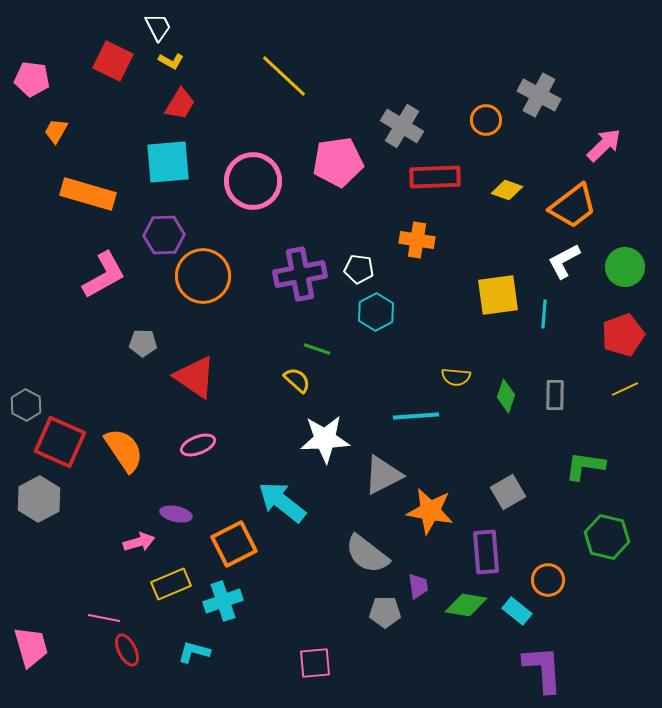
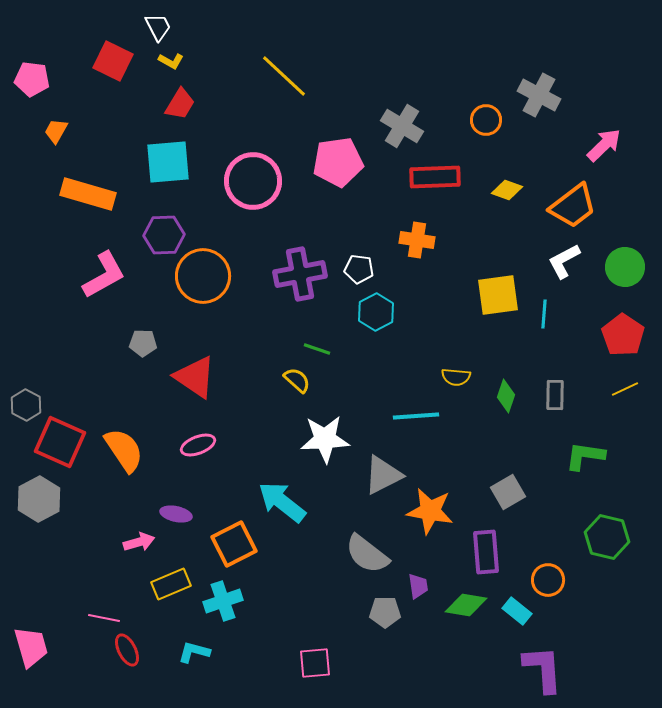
red pentagon at (623, 335): rotated 18 degrees counterclockwise
green L-shape at (585, 466): moved 10 px up
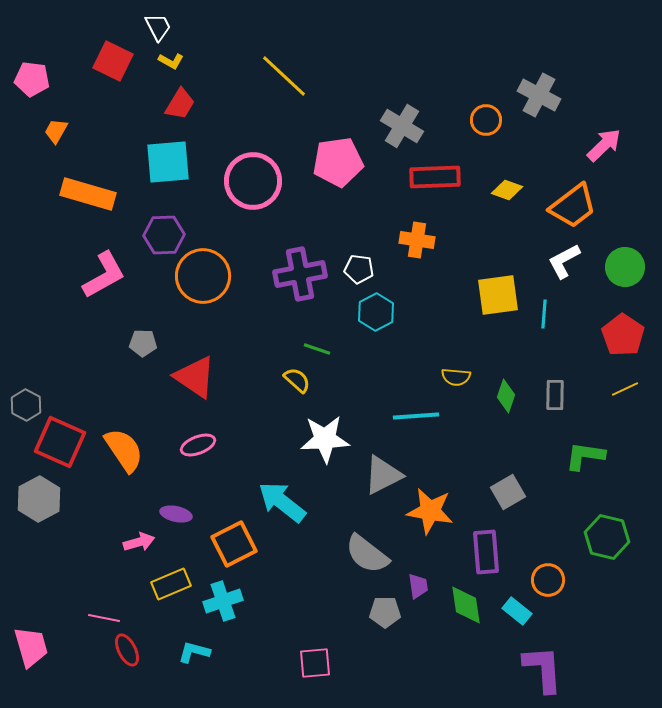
green diamond at (466, 605): rotated 72 degrees clockwise
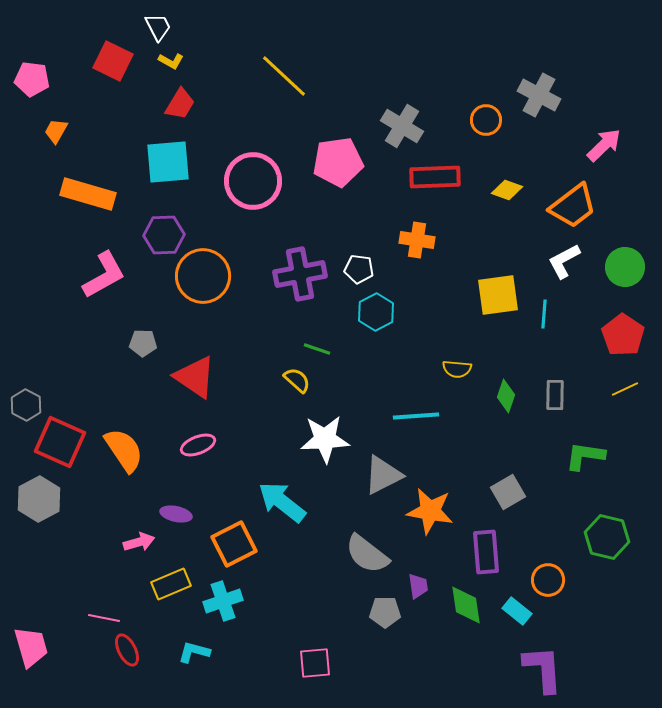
yellow semicircle at (456, 377): moved 1 px right, 8 px up
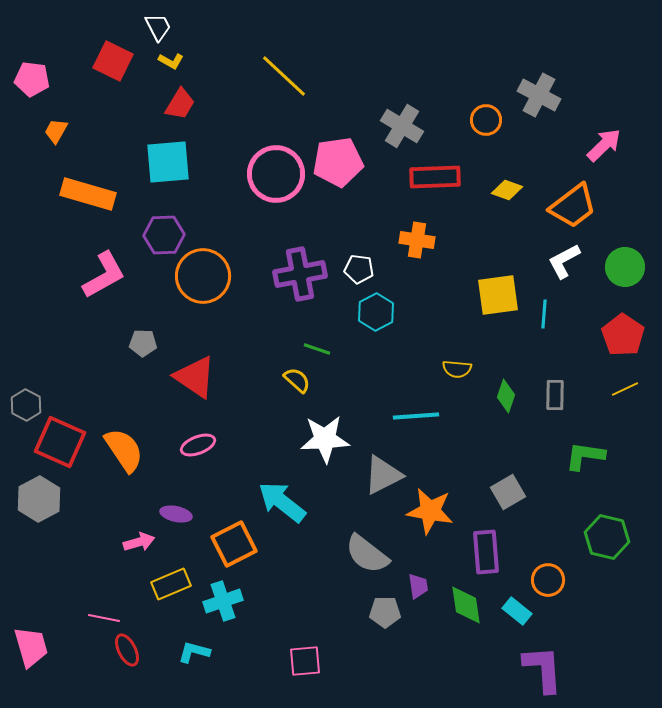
pink circle at (253, 181): moved 23 px right, 7 px up
pink square at (315, 663): moved 10 px left, 2 px up
